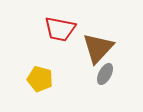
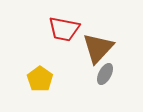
red trapezoid: moved 4 px right
yellow pentagon: rotated 20 degrees clockwise
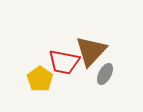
red trapezoid: moved 33 px down
brown triangle: moved 7 px left, 3 px down
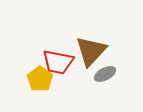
red trapezoid: moved 6 px left
gray ellipse: rotated 35 degrees clockwise
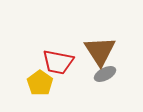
brown triangle: moved 9 px right; rotated 16 degrees counterclockwise
yellow pentagon: moved 4 px down
